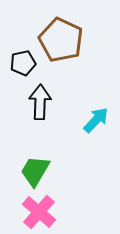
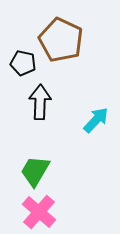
black pentagon: rotated 25 degrees clockwise
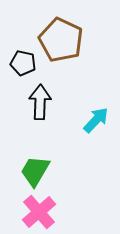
pink cross: rotated 8 degrees clockwise
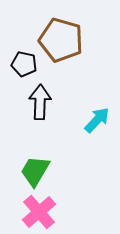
brown pentagon: rotated 9 degrees counterclockwise
black pentagon: moved 1 px right, 1 px down
cyan arrow: moved 1 px right
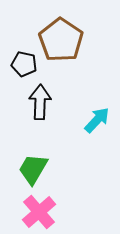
brown pentagon: rotated 18 degrees clockwise
green trapezoid: moved 2 px left, 2 px up
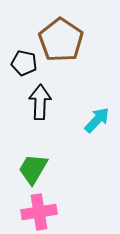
black pentagon: moved 1 px up
pink cross: rotated 32 degrees clockwise
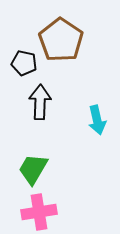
cyan arrow: rotated 124 degrees clockwise
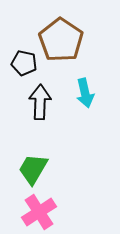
cyan arrow: moved 12 px left, 27 px up
pink cross: rotated 24 degrees counterclockwise
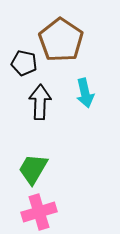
pink cross: rotated 16 degrees clockwise
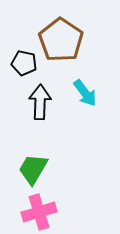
cyan arrow: rotated 24 degrees counterclockwise
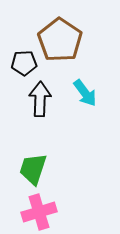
brown pentagon: moved 1 px left
black pentagon: rotated 15 degrees counterclockwise
black arrow: moved 3 px up
green trapezoid: rotated 12 degrees counterclockwise
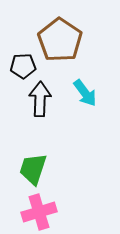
black pentagon: moved 1 px left, 3 px down
